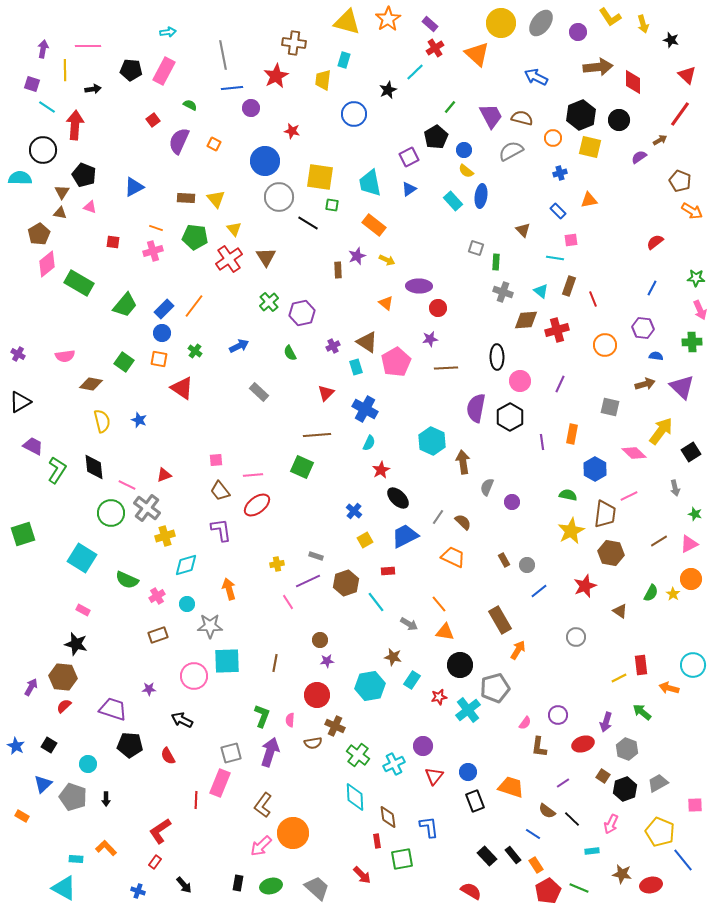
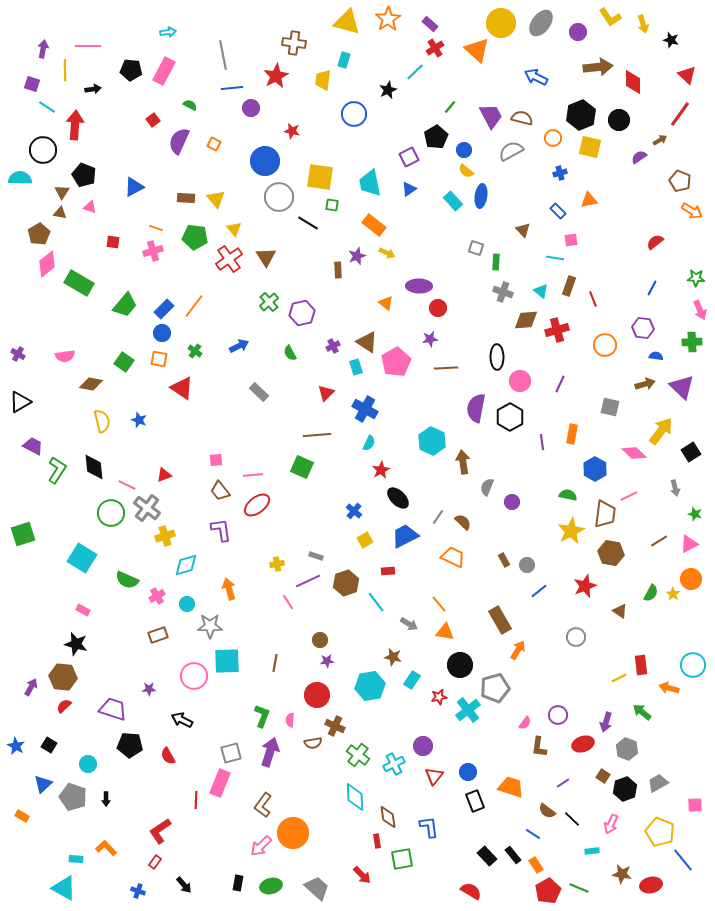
orange triangle at (477, 54): moved 4 px up
yellow arrow at (387, 260): moved 7 px up
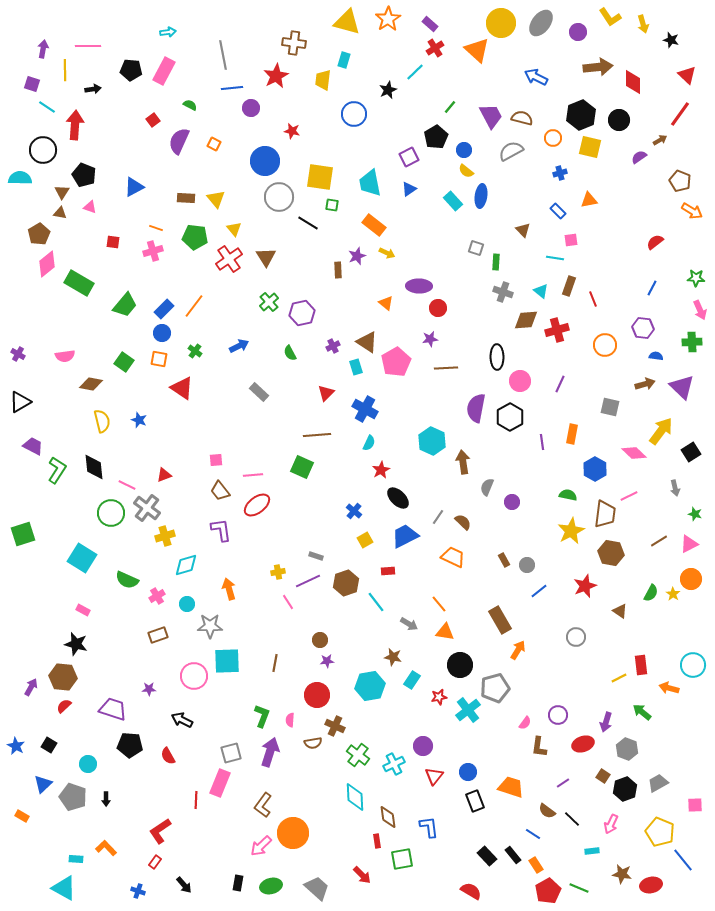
yellow cross at (277, 564): moved 1 px right, 8 px down
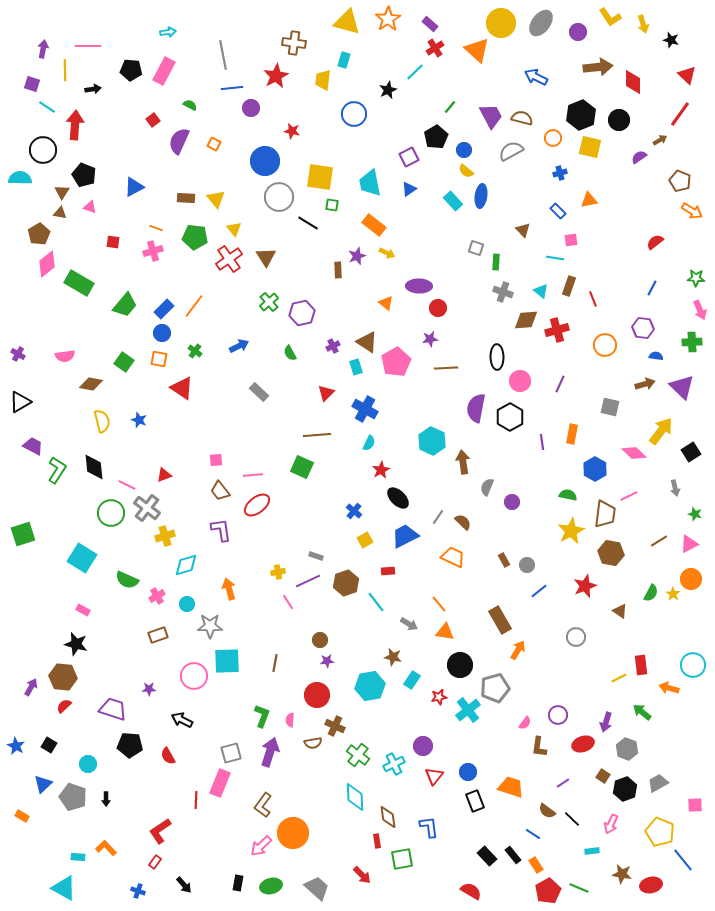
cyan rectangle at (76, 859): moved 2 px right, 2 px up
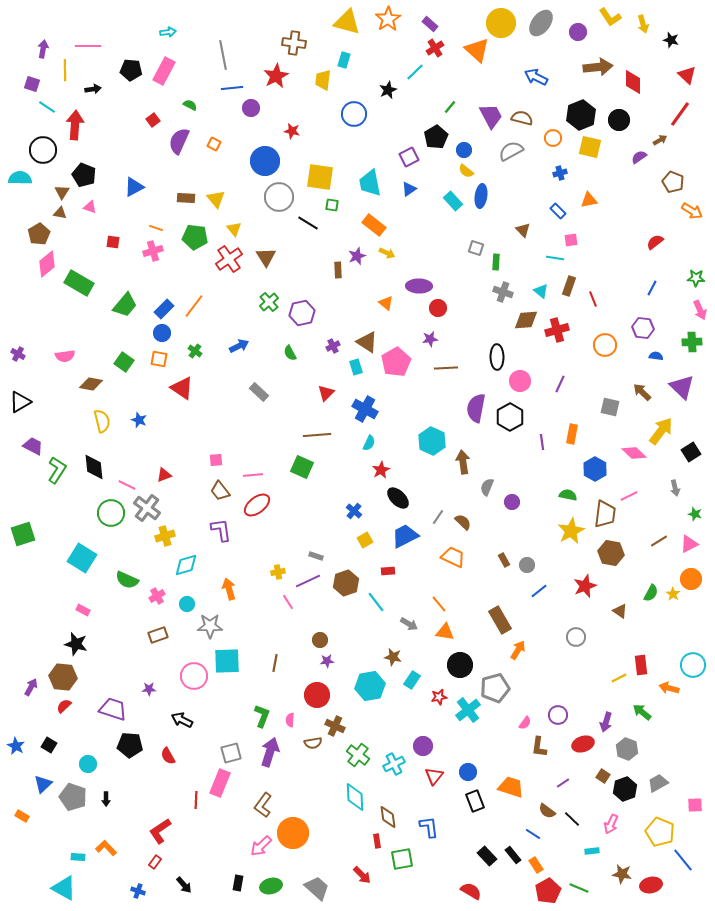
brown pentagon at (680, 181): moved 7 px left, 1 px down
brown arrow at (645, 384): moved 3 px left, 8 px down; rotated 120 degrees counterclockwise
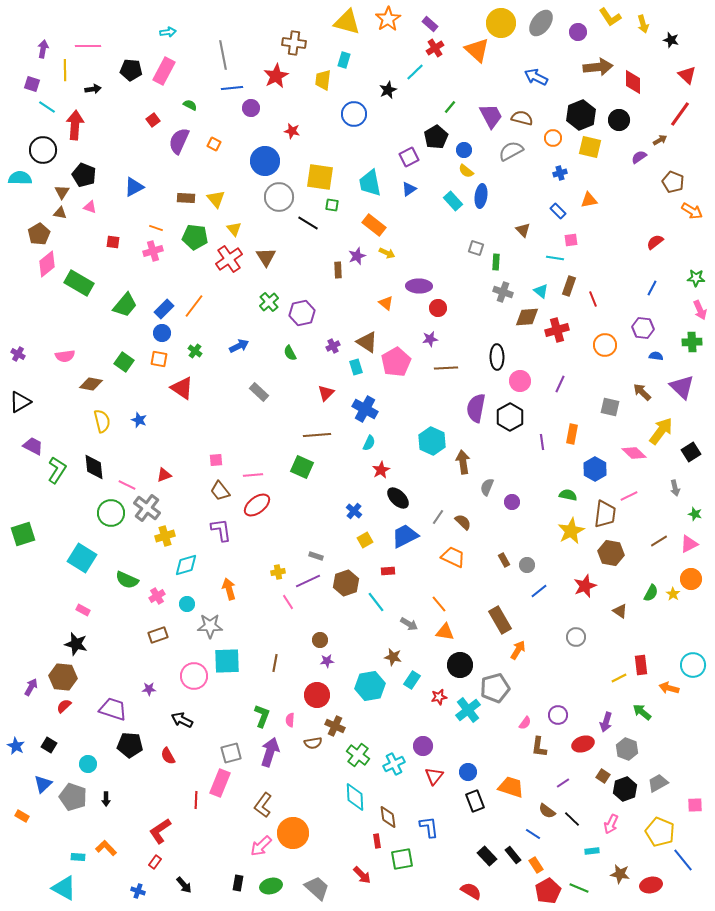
brown diamond at (526, 320): moved 1 px right, 3 px up
brown star at (622, 874): moved 2 px left
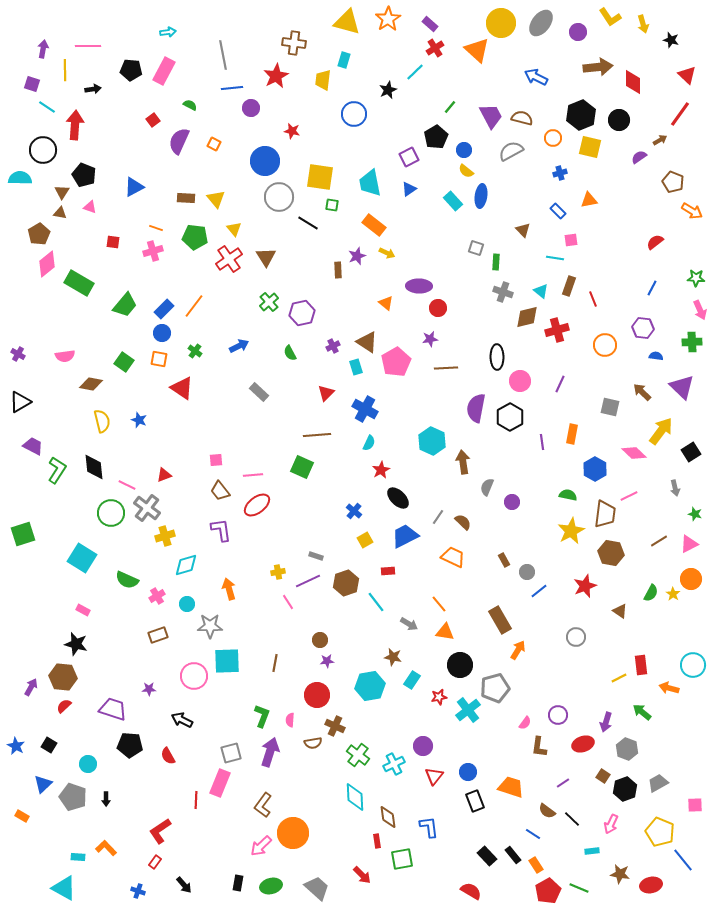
brown diamond at (527, 317): rotated 10 degrees counterclockwise
gray circle at (527, 565): moved 7 px down
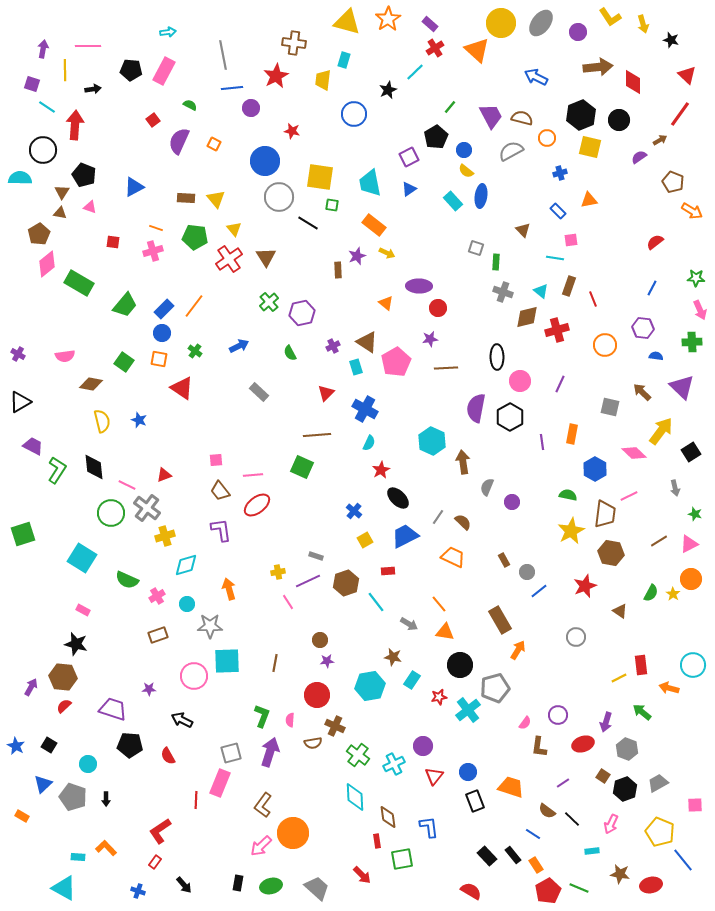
orange circle at (553, 138): moved 6 px left
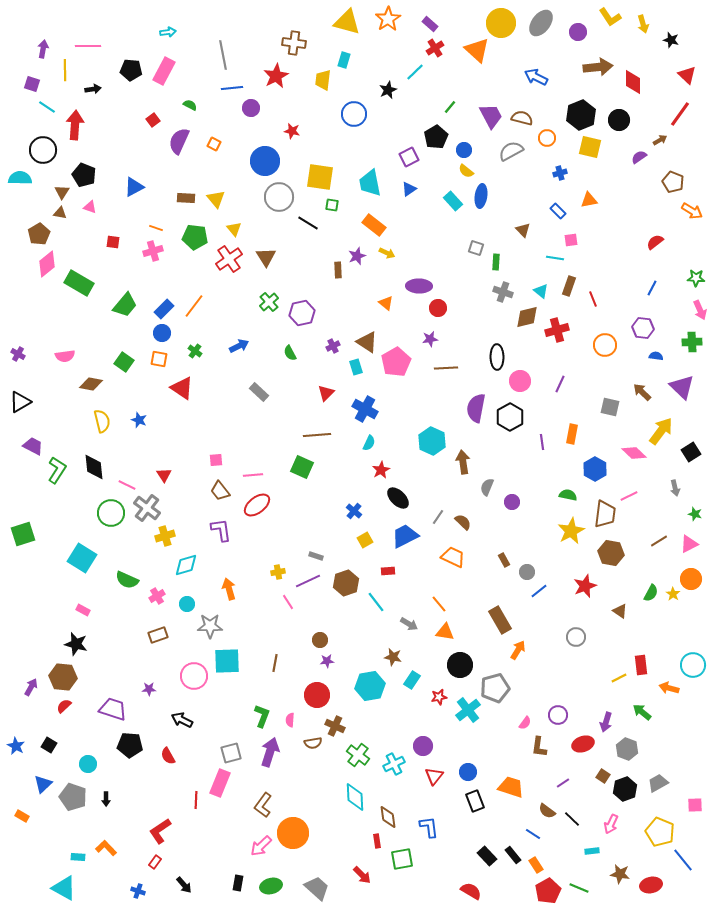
red triangle at (164, 475): rotated 42 degrees counterclockwise
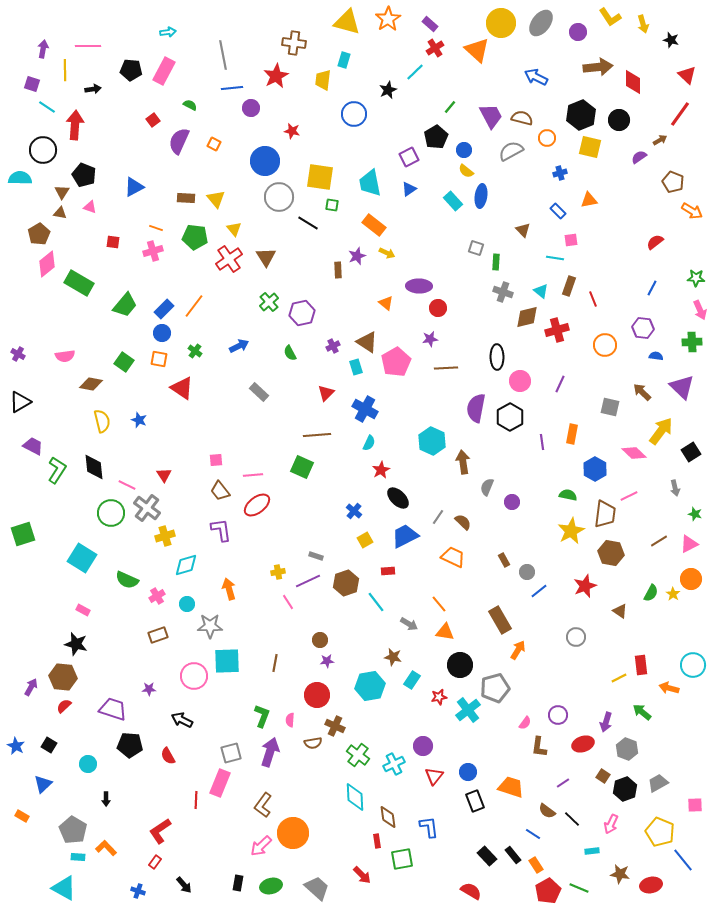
gray pentagon at (73, 797): moved 33 px down; rotated 12 degrees clockwise
